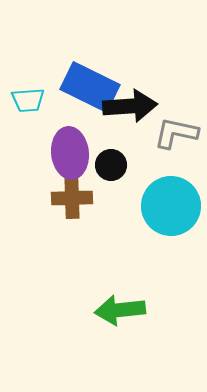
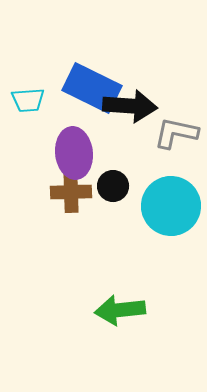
blue rectangle: moved 2 px right, 1 px down
black arrow: rotated 8 degrees clockwise
purple ellipse: moved 4 px right
black circle: moved 2 px right, 21 px down
brown cross: moved 1 px left, 6 px up
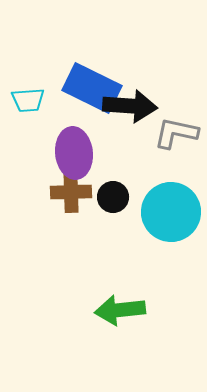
black circle: moved 11 px down
cyan circle: moved 6 px down
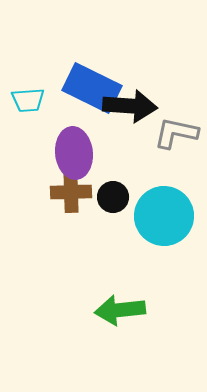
cyan circle: moved 7 px left, 4 px down
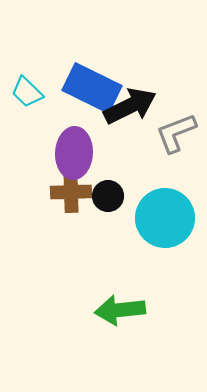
cyan trapezoid: moved 1 px left, 8 px up; rotated 48 degrees clockwise
black arrow: rotated 30 degrees counterclockwise
gray L-shape: rotated 33 degrees counterclockwise
purple ellipse: rotated 9 degrees clockwise
black circle: moved 5 px left, 1 px up
cyan circle: moved 1 px right, 2 px down
